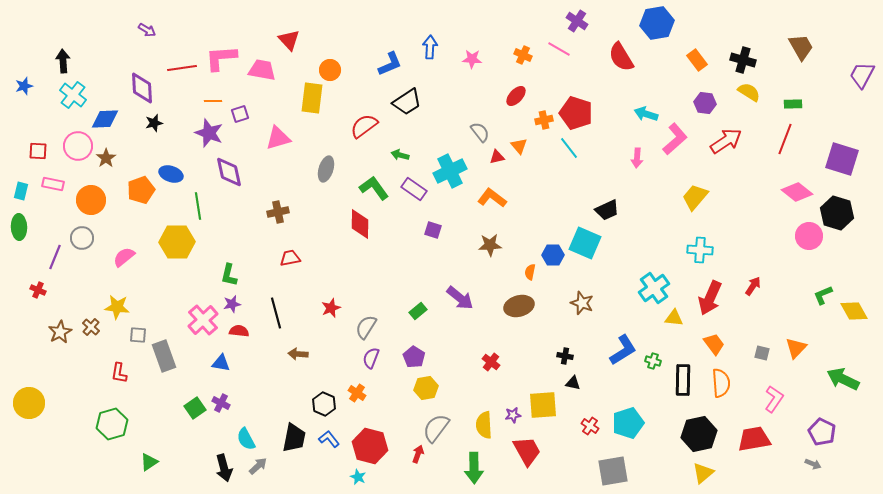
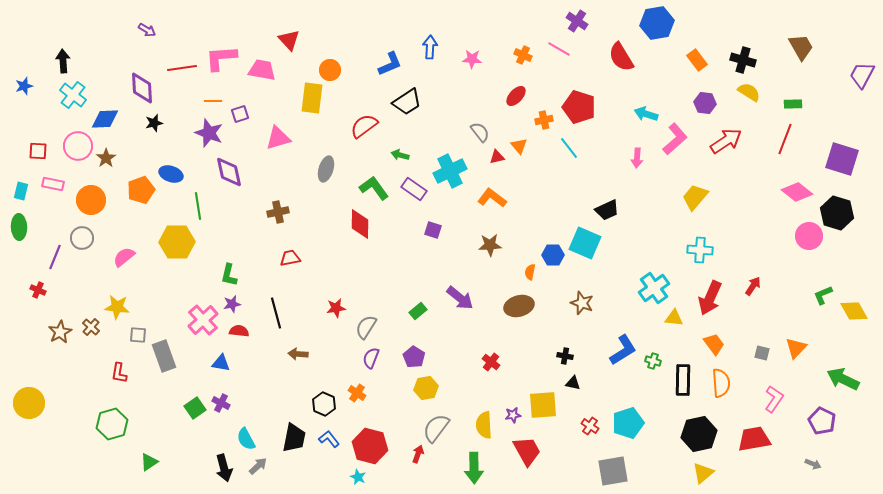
red pentagon at (576, 113): moved 3 px right, 6 px up
red star at (331, 308): moved 5 px right; rotated 12 degrees clockwise
purple pentagon at (822, 432): moved 11 px up
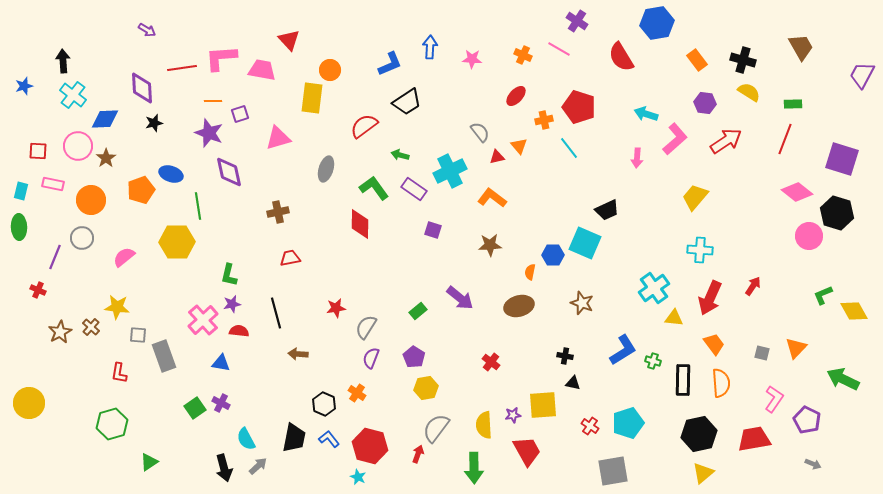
purple pentagon at (822, 421): moved 15 px left, 1 px up
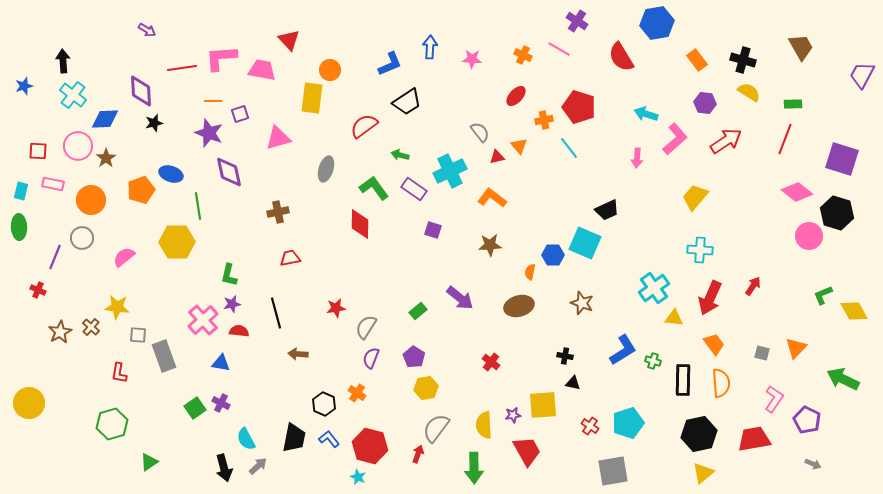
purple diamond at (142, 88): moved 1 px left, 3 px down
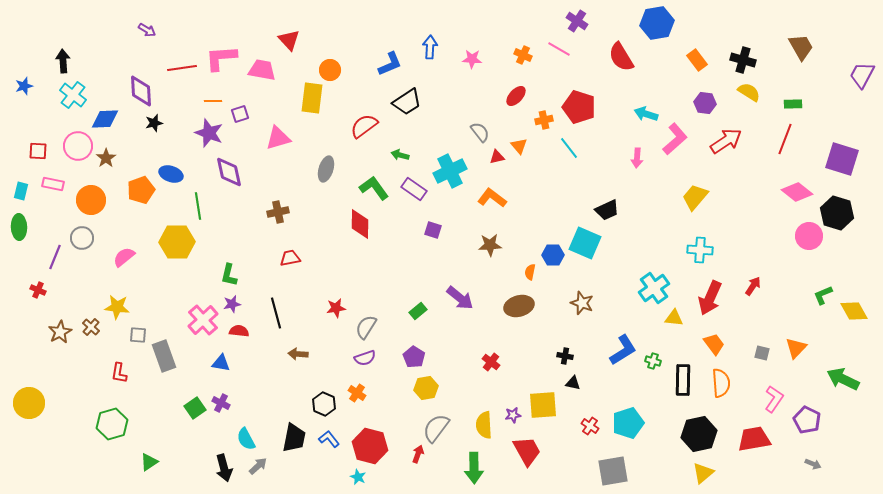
purple semicircle at (371, 358): moved 6 px left; rotated 130 degrees counterclockwise
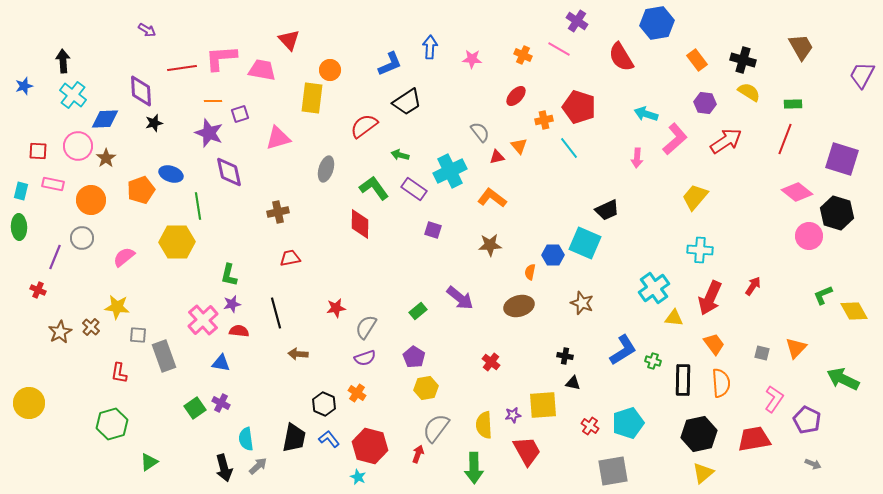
cyan semicircle at (246, 439): rotated 20 degrees clockwise
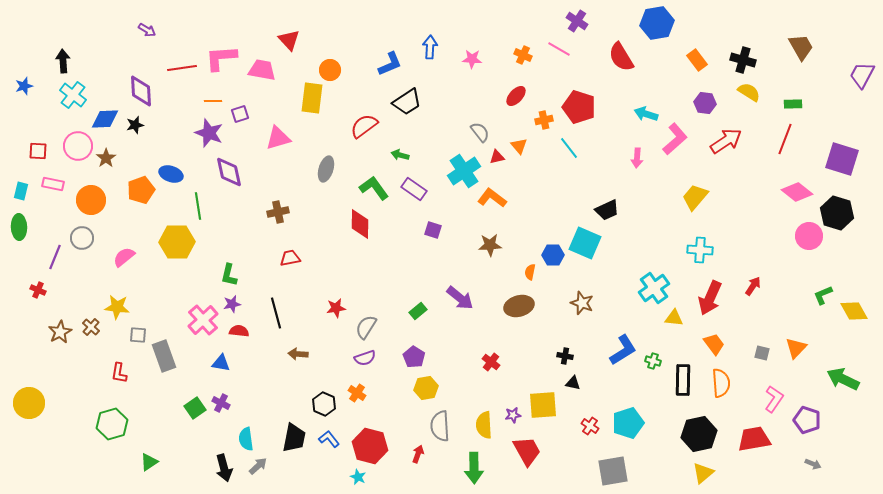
black star at (154, 123): moved 19 px left, 2 px down
cyan cross at (450, 171): moved 14 px right; rotated 8 degrees counterclockwise
purple pentagon at (807, 420): rotated 8 degrees counterclockwise
gray semicircle at (436, 428): moved 4 px right, 2 px up; rotated 40 degrees counterclockwise
